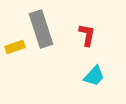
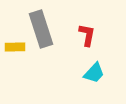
yellow rectangle: rotated 18 degrees clockwise
cyan trapezoid: moved 3 px up
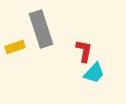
red L-shape: moved 3 px left, 16 px down
yellow rectangle: rotated 18 degrees counterclockwise
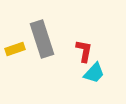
gray rectangle: moved 1 px right, 10 px down
yellow rectangle: moved 2 px down
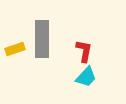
gray rectangle: rotated 18 degrees clockwise
cyan trapezoid: moved 8 px left, 4 px down
